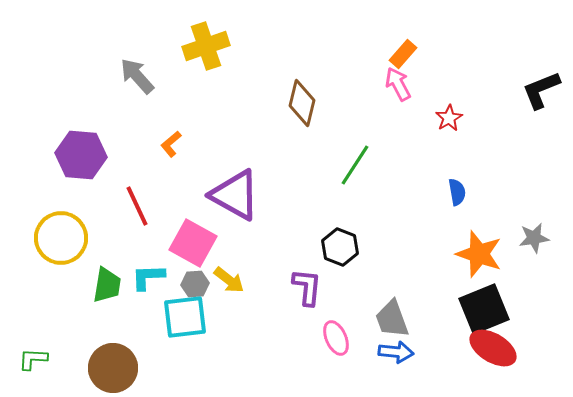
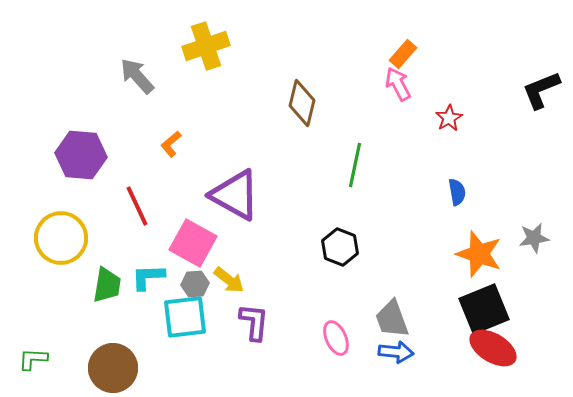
green line: rotated 21 degrees counterclockwise
purple L-shape: moved 53 px left, 35 px down
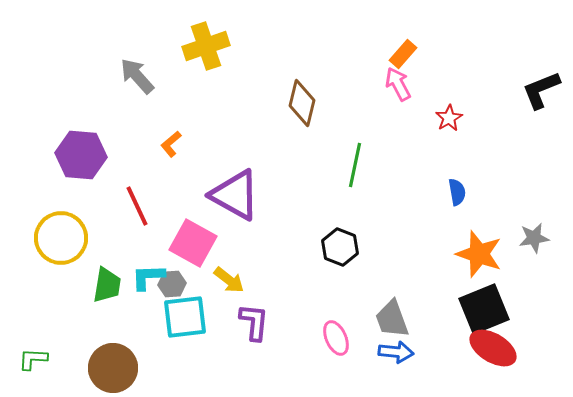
gray hexagon: moved 23 px left
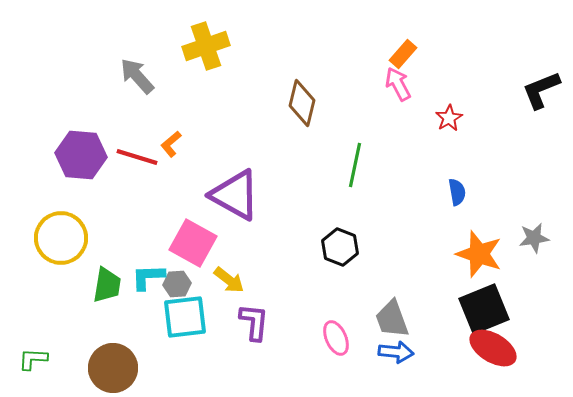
red line: moved 49 px up; rotated 48 degrees counterclockwise
gray hexagon: moved 5 px right
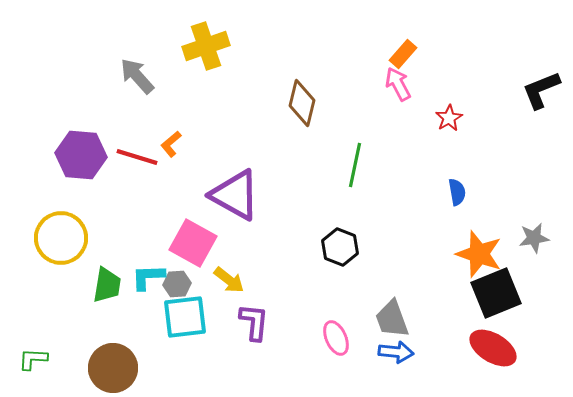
black square: moved 12 px right, 16 px up
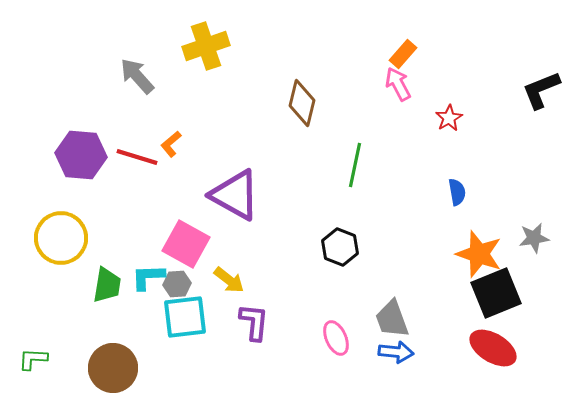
pink square: moved 7 px left, 1 px down
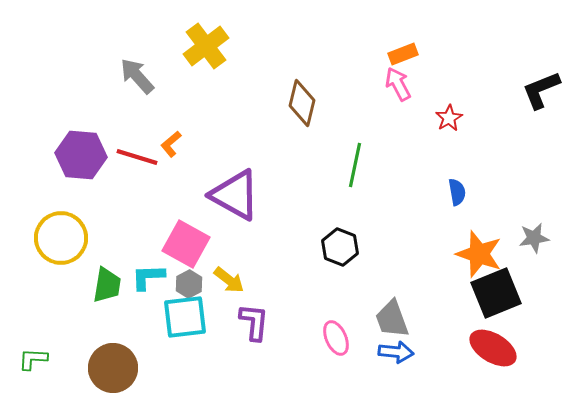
yellow cross: rotated 18 degrees counterclockwise
orange rectangle: rotated 28 degrees clockwise
gray hexagon: moved 12 px right; rotated 24 degrees counterclockwise
